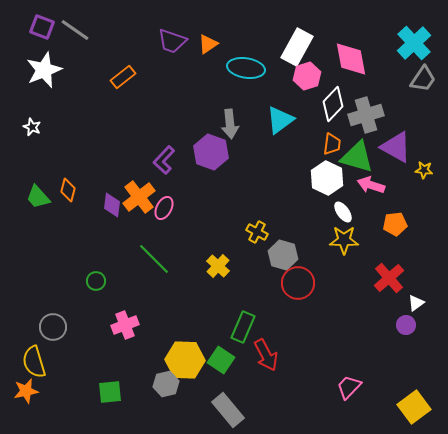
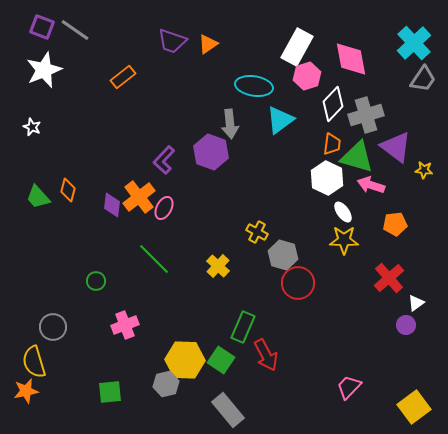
cyan ellipse at (246, 68): moved 8 px right, 18 px down
purple triangle at (396, 147): rotated 8 degrees clockwise
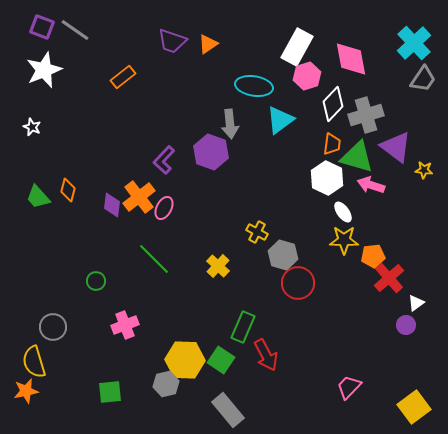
orange pentagon at (395, 224): moved 22 px left, 32 px down
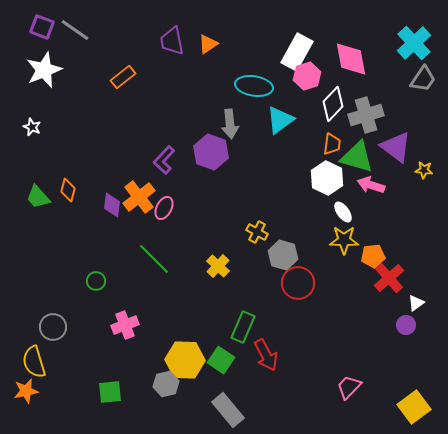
purple trapezoid at (172, 41): rotated 60 degrees clockwise
white rectangle at (297, 47): moved 5 px down
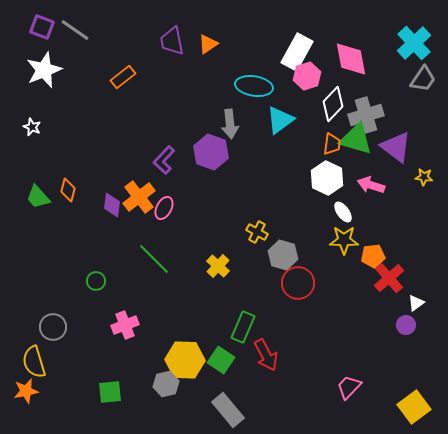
green triangle at (357, 157): moved 1 px left, 18 px up
yellow star at (424, 170): moved 7 px down
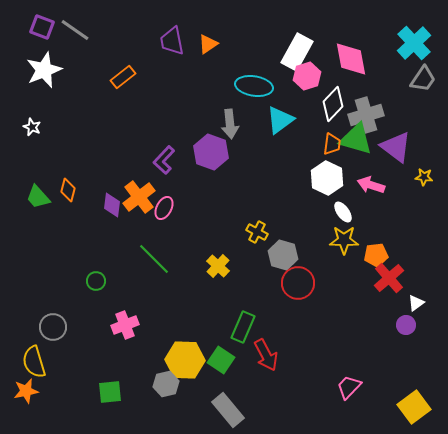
orange pentagon at (373, 256): moved 3 px right, 1 px up
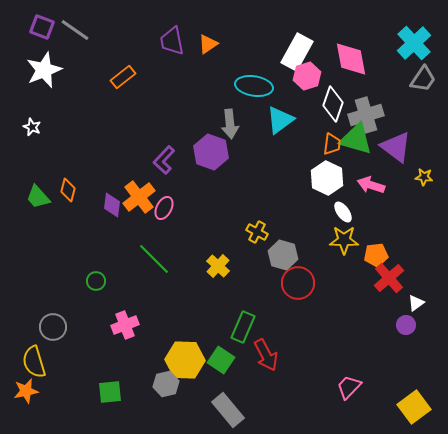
white diamond at (333, 104): rotated 24 degrees counterclockwise
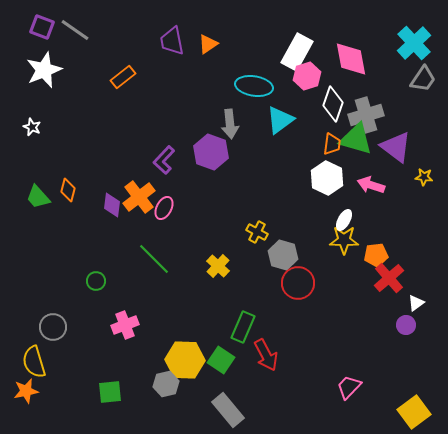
white ellipse at (343, 212): moved 1 px right, 8 px down; rotated 65 degrees clockwise
yellow square at (414, 407): moved 5 px down
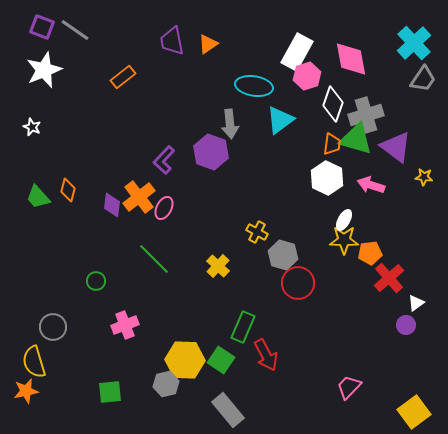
orange pentagon at (376, 255): moved 6 px left, 2 px up
